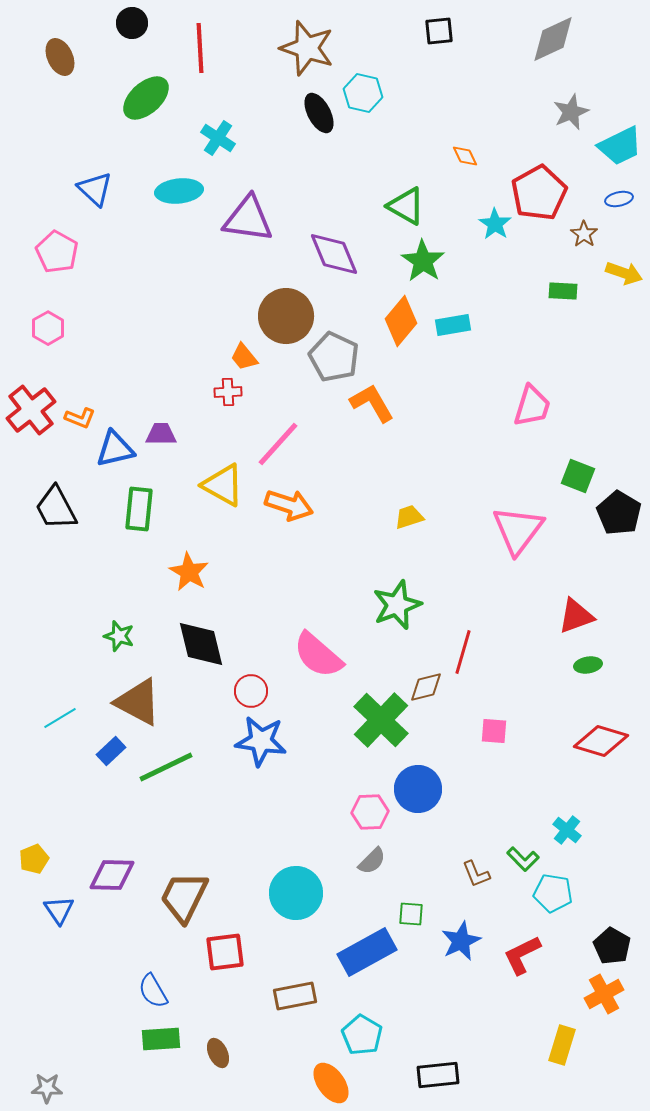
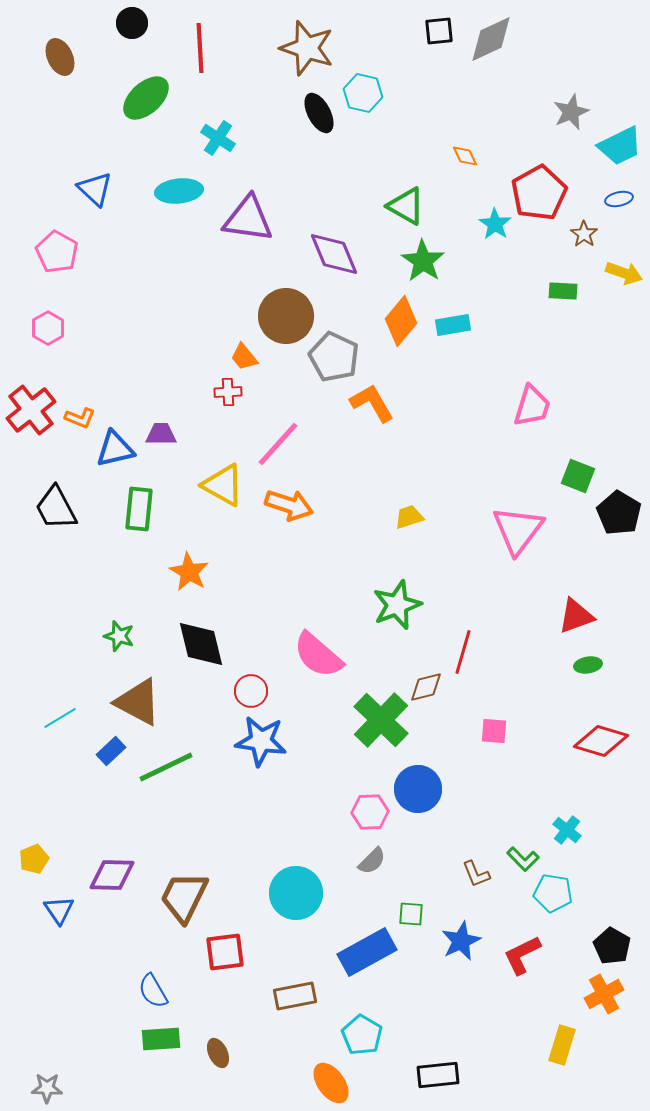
gray diamond at (553, 39): moved 62 px left
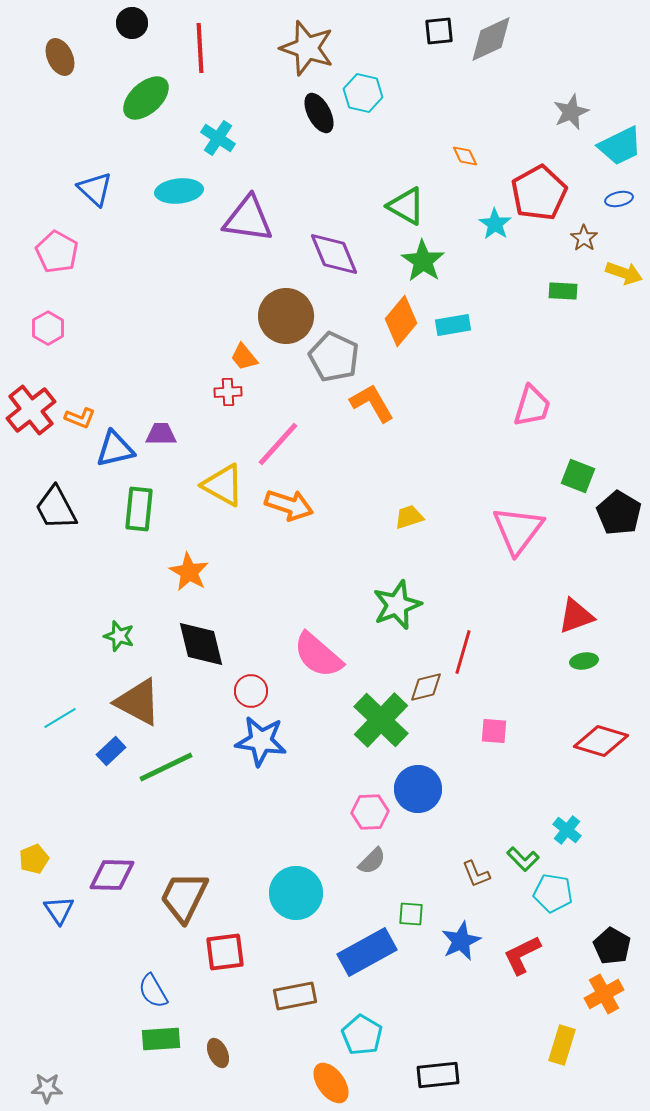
brown star at (584, 234): moved 4 px down
green ellipse at (588, 665): moved 4 px left, 4 px up
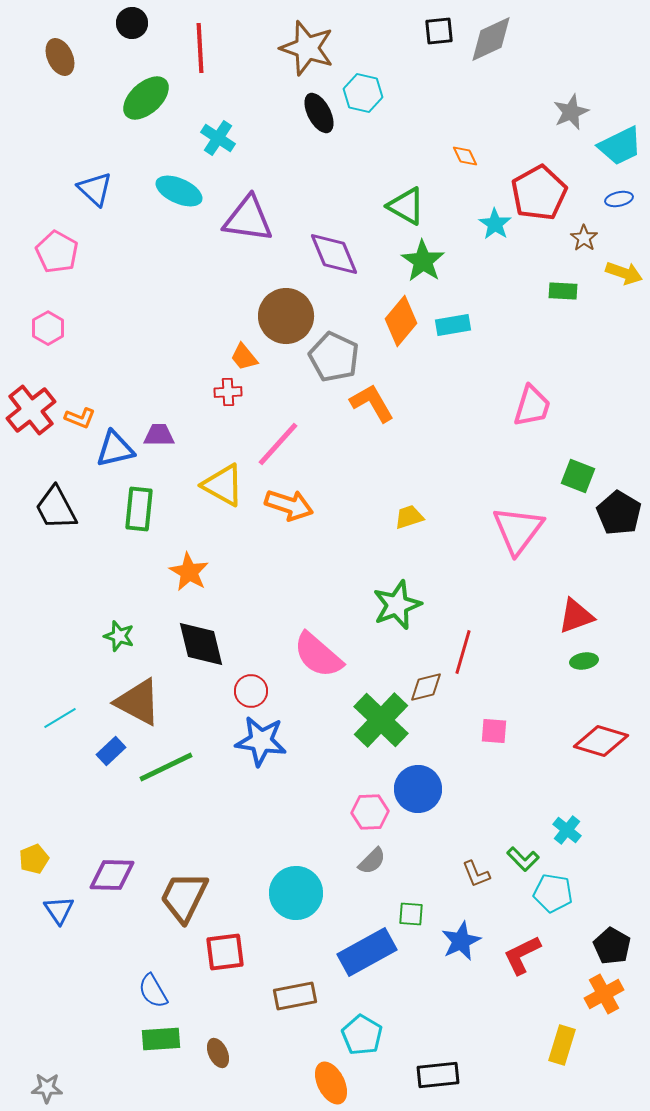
cyan ellipse at (179, 191): rotated 30 degrees clockwise
purple trapezoid at (161, 434): moved 2 px left, 1 px down
orange ellipse at (331, 1083): rotated 9 degrees clockwise
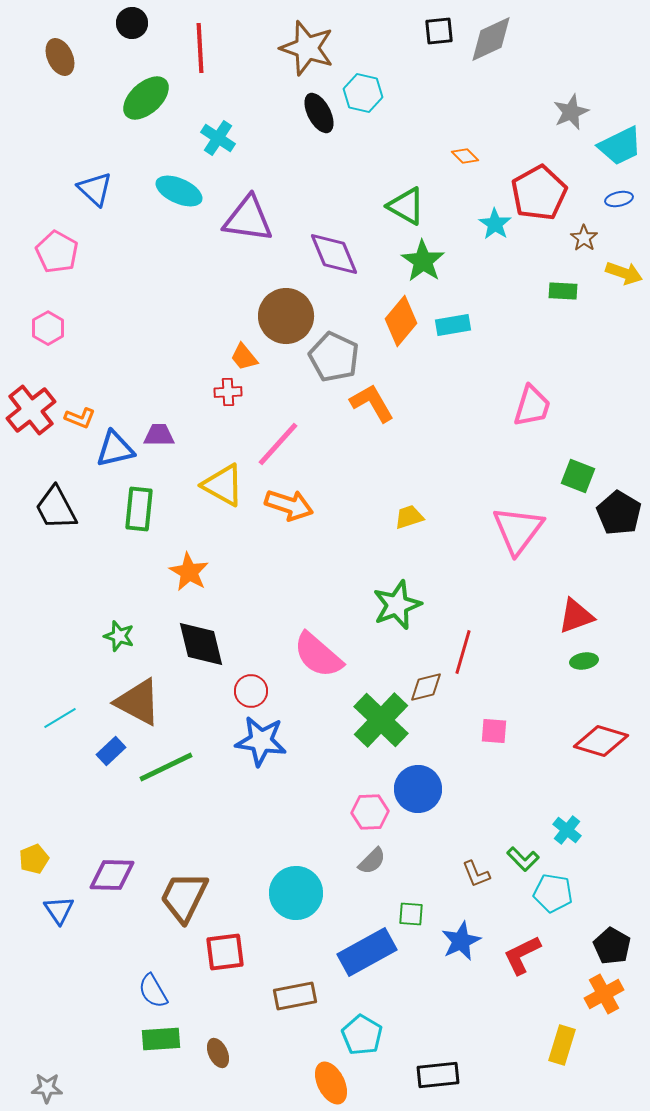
orange diamond at (465, 156): rotated 20 degrees counterclockwise
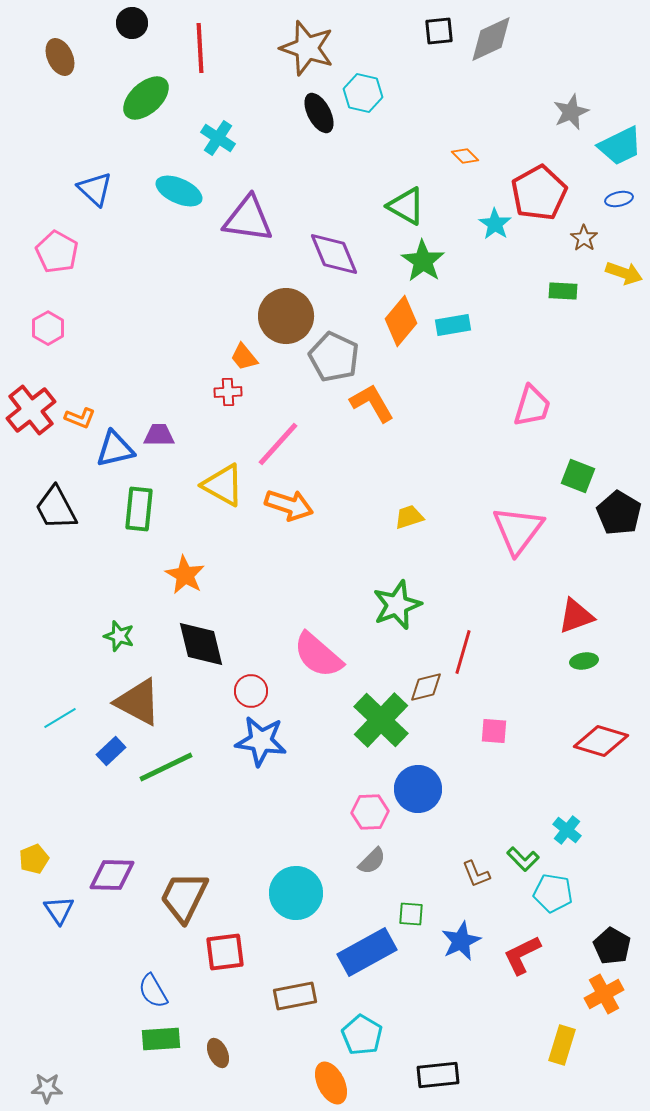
orange star at (189, 572): moved 4 px left, 3 px down
